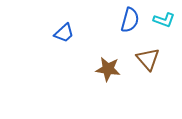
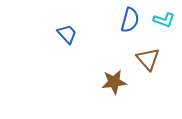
blue trapezoid: moved 3 px right, 1 px down; rotated 90 degrees counterclockwise
brown star: moved 6 px right, 13 px down; rotated 15 degrees counterclockwise
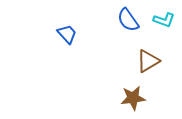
blue semicircle: moved 2 px left; rotated 130 degrees clockwise
brown triangle: moved 2 px down; rotated 40 degrees clockwise
brown star: moved 19 px right, 16 px down
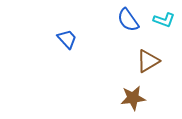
blue trapezoid: moved 5 px down
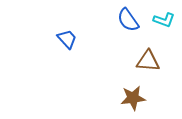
brown triangle: rotated 35 degrees clockwise
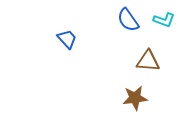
brown star: moved 2 px right
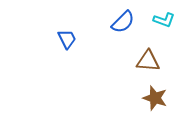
blue semicircle: moved 5 px left, 2 px down; rotated 100 degrees counterclockwise
blue trapezoid: rotated 15 degrees clockwise
brown star: moved 20 px right; rotated 25 degrees clockwise
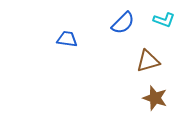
blue semicircle: moved 1 px down
blue trapezoid: rotated 55 degrees counterclockwise
brown triangle: rotated 20 degrees counterclockwise
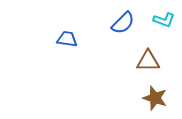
brown triangle: rotated 15 degrees clockwise
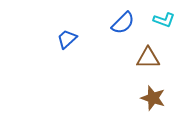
blue trapezoid: rotated 50 degrees counterclockwise
brown triangle: moved 3 px up
brown star: moved 2 px left
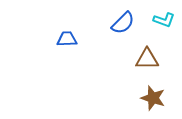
blue trapezoid: rotated 40 degrees clockwise
brown triangle: moved 1 px left, 1 px down
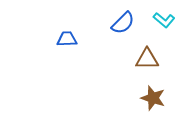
cyan L-shape: rotated 20 degrees clockwise
